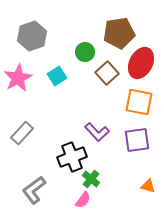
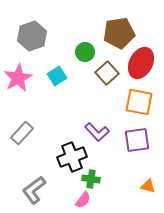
green cross: rotated 30 degrees counterclockwise
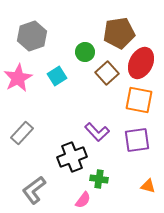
orange square: moved 2 px up
green cross: moved 8 px right
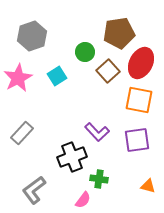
brown square: moved 1 px right, 2 px up
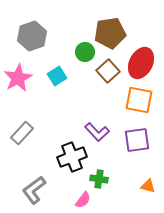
brown pentagon: moved 9 px left
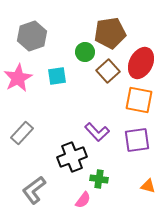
cyan square: rotated 24 degrees clockwise
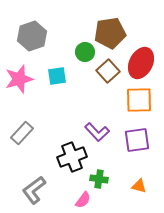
pink star: moved 1 px right, 1 px down; rotated 12 degrees clockwise
orange square: rotated 12 degrees counterclockwise
orange triangle: moved 9 px left
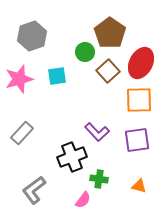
brown pentagon: rotated 28 degrees counterclockwise
